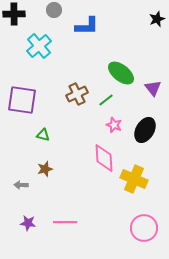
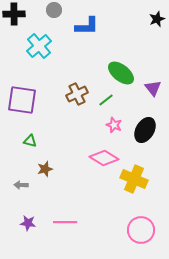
green triangle: moved 13 px left, 6 px down
pink diamond: rotated 56 degrees counterclockwise
pink circle: moved 3 px left, 2 px down
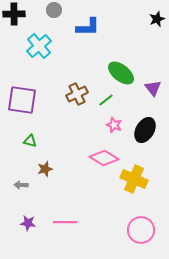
blue L-shape: moved 1 px right, 1 px down
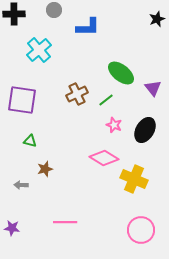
cyan cross: moved 4 px down
purple star: moved 16 px left, 5 px down
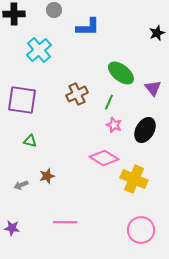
black star: moved 14 px down
green line: moved 3 px right, 2 px down; rotated 28 degrees counterclockwise
brown star: moved 2 px right, 7 px down
gray arrow: rotated 24 degrees counterclockwise
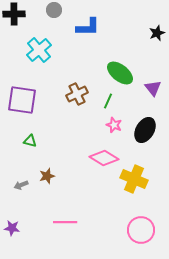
green ellipse: moved 1 px left
green line: moved 1 px left, 1 px up
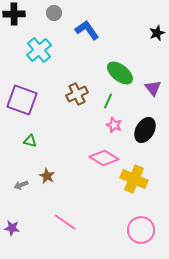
gray circle: moved 3 px down
blue L-shape: moved 1 px left, 3 px down; rotated 125 degrees counterclockwise
purple square: rotated 12 degrees clockwise
brown star: rotated 28 degrees counterclockwise
pink line: rotated 35 degrees clockwise
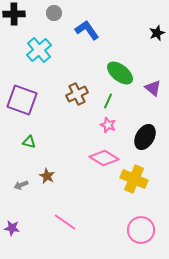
purple triangle: rotated 12 degrees counterclockwise
pink star: moved 6 px left
black ellipse: moved 7 px down
green triangle: moved 1 px left, 1 px down
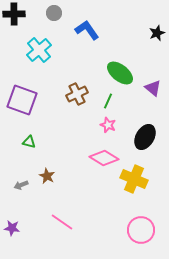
pink line: moved 3 px left
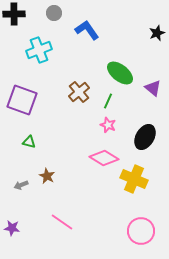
cyan cross: rotated 20 degrees clockwise
brown cross: moved 2 px right, 2 px up; rotated 15 degrees counterclockwise
pink circle: moved 1 px down
